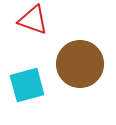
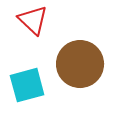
red triangle: rotated 24 degrees clockwise
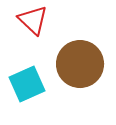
cyan square: moved 1 px up; rotated 9 degrees counterclockwise
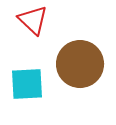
cyan square: rotated 21 degrees clockwise
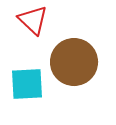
brown circle: moved 6 px left, 2 px up
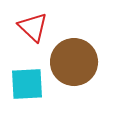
red triangle: moved 7 px down
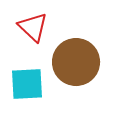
brown circle: moved 2 px right
